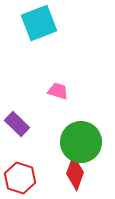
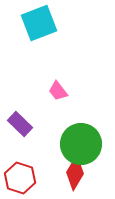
pink trapezoid: rotated 145 degrees counterclockwise
purple rectangle: moved 3 px right
green circle: moved 2 px down
red diamond: rotated 12 degrees clockwise
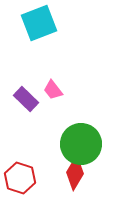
pink trapezoid: moved 5 px left, 1 px up
purple rectangle: moved 6 px right, 25 px up
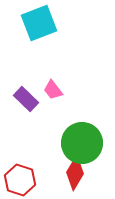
green circle: moved 1 px right, 1 px up
red hexagon: moved 2 px down
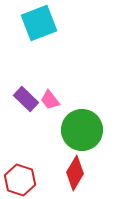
pink trapezoid: moved 3 px left, 10 px down
green circle: moved 13 px up
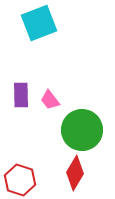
purple rectangle: moved 5 px left, 4 px up; rotated 45 degrees clockwise
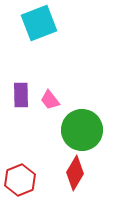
red hexagon: rotated 20 degrees clockwise
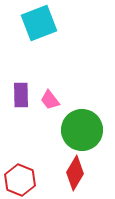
red hexagon: rotated 16 degrees counterclockwise
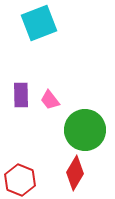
green circle: moved 3 px right
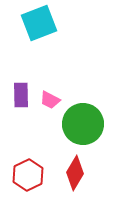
pink trapezoid: rotated 25 degrees counterclockwise
green circle: moved 2 px left, 6 px up
red hexagon: moved 8 px right, 5 px up; rotated 12 degrees clockwise
